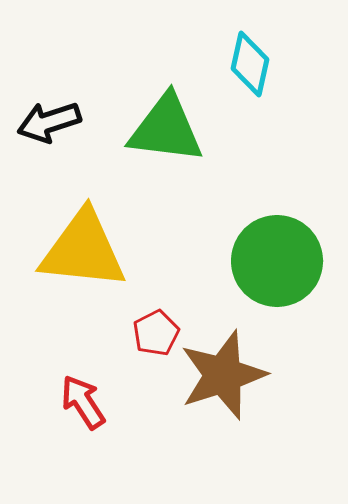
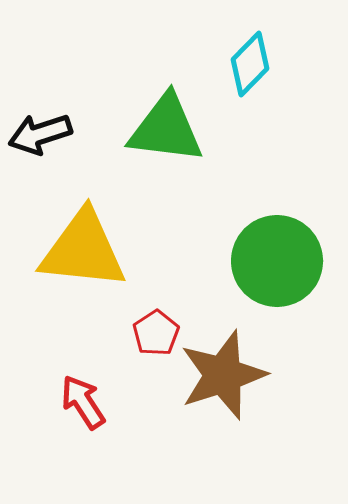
cyan diamond: rotated 32 degrees clockwise
black arrow: moved 9 px left, 12 px down
red pentagon: rotated 6 degrees counterclockwise
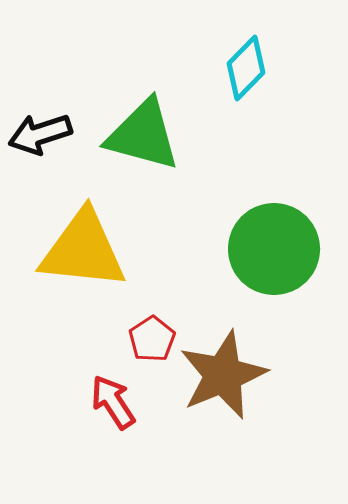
cyan diamond: moved 4 px left, 4 px down
green triangle: moved 23 px left, 6 px down; rotated 8 degrees clockwise
green circle: moved 3 px left, 12 px up
red pentagon: moved 4 px left, 6 px down
brown star: rotated 4 degrees counterclockwise
red arrow: moved 30 px right
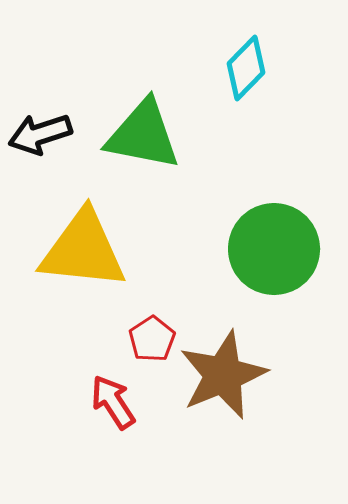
green triangle: rotated 4 degrees counterclockwise
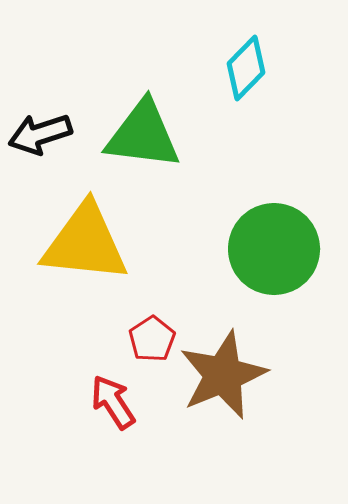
green triangle: rotated 4 degrees counterclockwise
yellow triangle: moved 2 px right, 7 px up
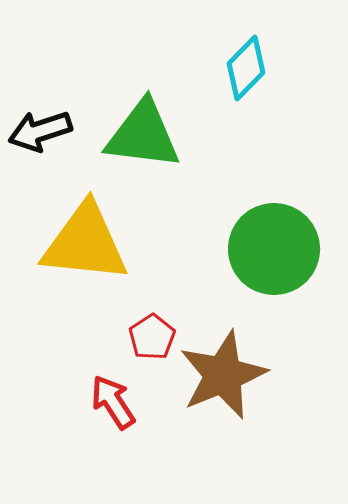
black arrow: moved 3 px up
red pentagon: moved 2 px up
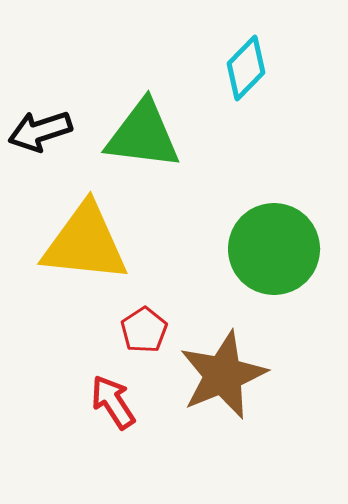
red pentagon: moved 8 px left, 7 px up
